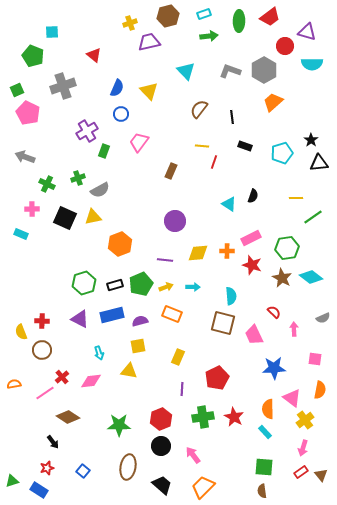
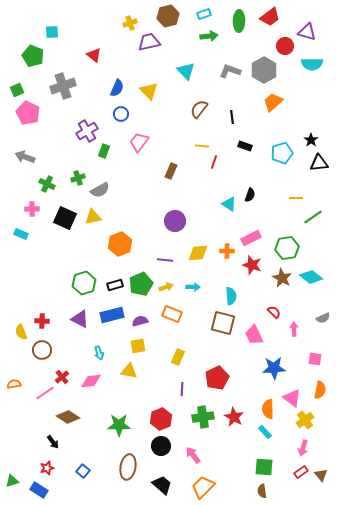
black semicircle at (253, 196): moved 3 px left, 1 px up
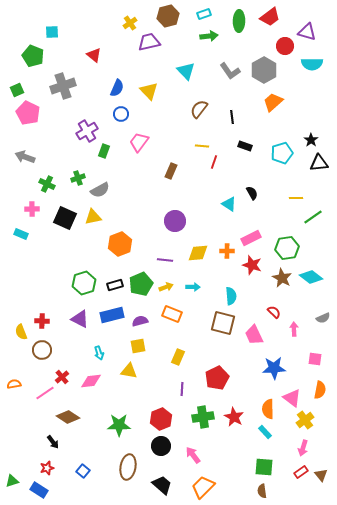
yellow cross at (130, 23): rotated 16 degrees counterclockwise
gray L-shape at (230, 71): rotated 145 degrees counterclockwise
black semicircle at (250, 195): moved 2 px right, 2 px up; rotated 48 degrees counterclockwise
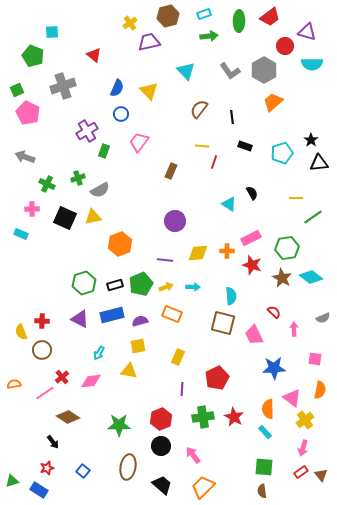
cyan arrow at (99, 353): rotated 48 degrees clockwise
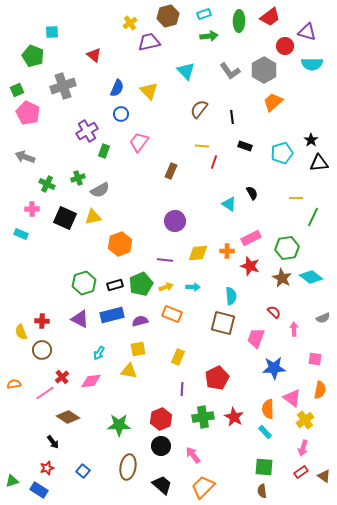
green line at (313, 217): rotated 30 degrees counterclockwise
red star at (252, 265): moved 2 px left, 1 px down
pink trapezoid at (254, 335): moved 2 px right, 3 px down; rotated 45 degrees clockwise
yellow square at (138, 346): moved 3 px down
brown triangle at (321, 475): moved 3 px right, 1 px down; rotated 16 degrees counterclockwise
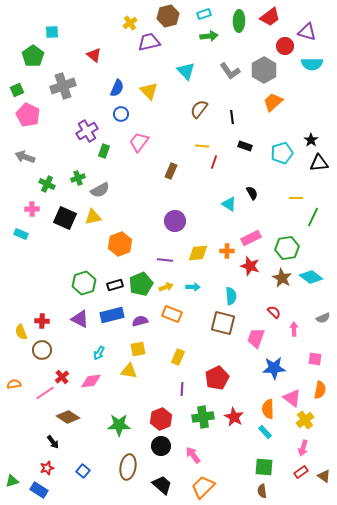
green pentagon at (33, 56): rotated 15 degrees clockwise
pink pentagon at (28, 113): moved 2 px down
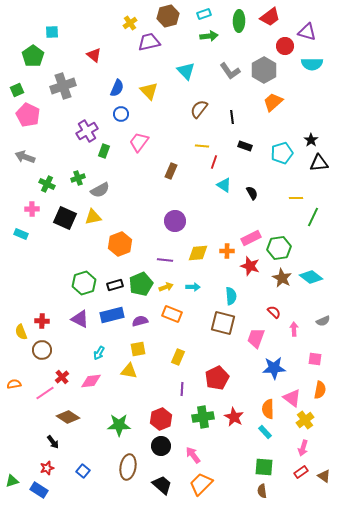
cyan triangle at (229, 204): moved 5 px left, 19 px up
green hexagon at (287, 248): moved 8 px left
gray semicircle at (323, 318): moved 3 px down
orange trapezoid at (203, 487): moved 2 px left, 3 px up
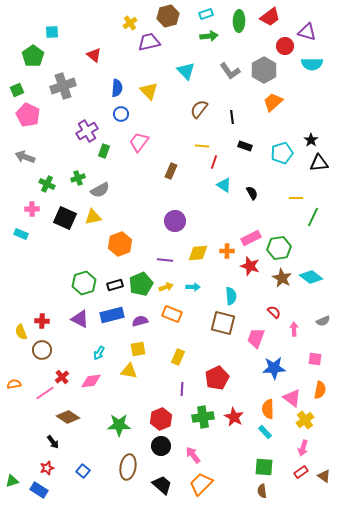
cyan rectangle at (204, 14): moved 2 px right
blue semicircle at (117, 88): rotated 18 degrees counterclockwise
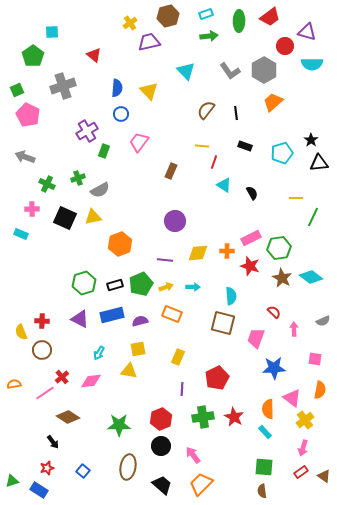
brown semicircle at (199, 109): moved 7 px right, 1 px down
black line at (232, 117): moved 4 px right, 4 px up
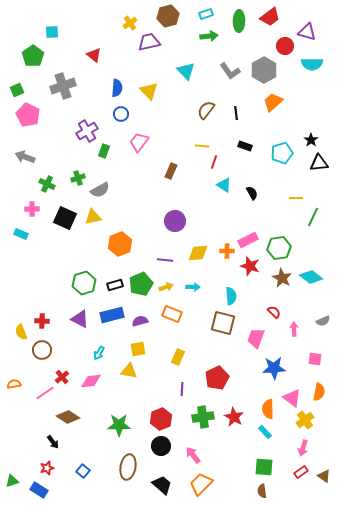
pink rectangle at (251, 238): moved 3 px left, 2 px down
orange semicircle at (320, 390): moved 1 px left, 2 px down
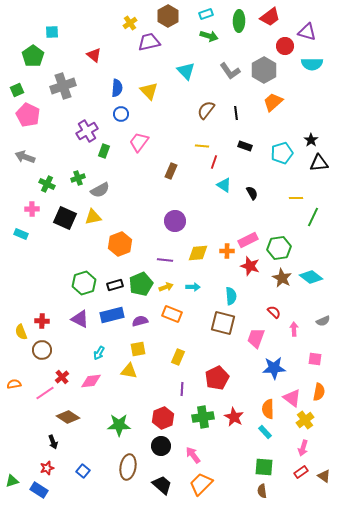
brown hexagon at (168, 16): rotated 15 degrees counterclockwise
green arrow at (209, 36): rotated 24 degrees clockwise
red hexagon at (161, 419): moved 2 px right, 1 px up
black arrow at (53, 442): rotated 16 degrees clockwise
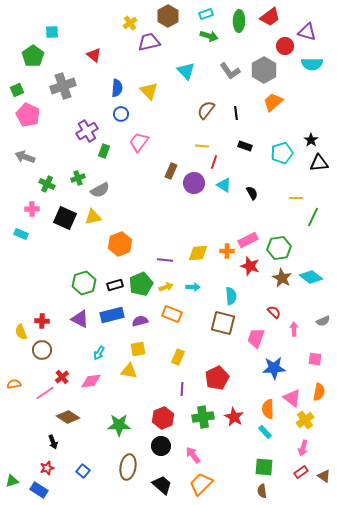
purple circle at (175, 221): moved 19 px right, 38 px up
